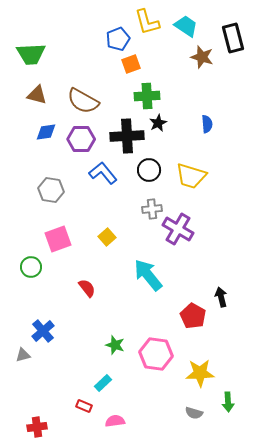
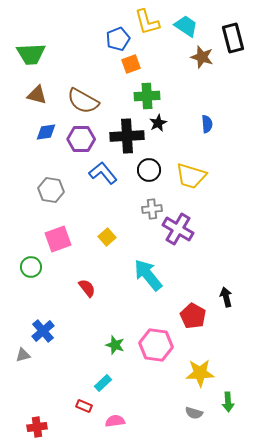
black arrow: moved 5 px right
pink hexagon: moved 9 px up
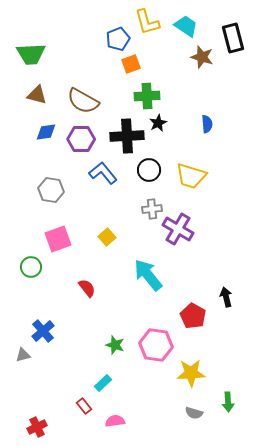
yellow star: moved 9 px left
red rectangle: rotated 28 degrees clockwise
red cross: rotated 18 degrees counterclockwise
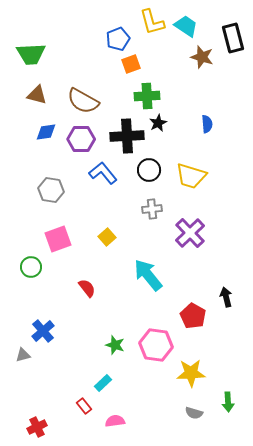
yellow L-shape: moved 5 px right
purple cross: moved 12 px right, 4 px down; rotated 16 degrees clockwise
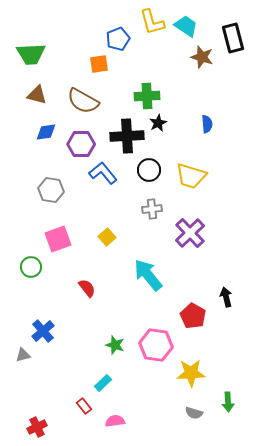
orange square: moved 32 px left; rotated 12 degrees clockwise
purple hexagon: moved 5 px down
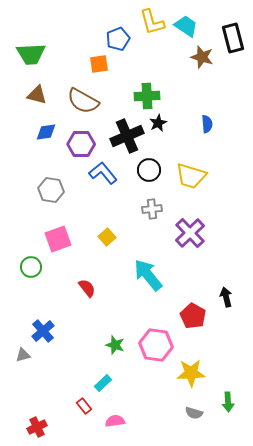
black cross: rotated 20 degrees counterclockwise
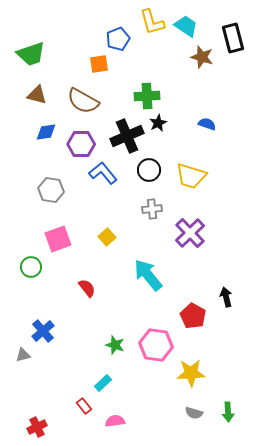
green trapezoid: rotated 16 degrees counterclockwise
blue semicircle: rotated 66 degrees counterclockwise
green arrow: moved 10 px down
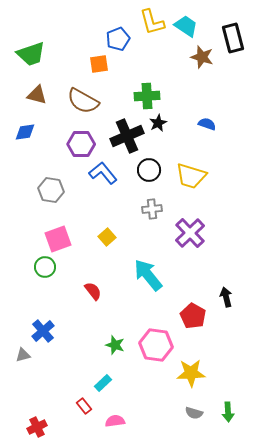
blue diamond: moved 21 px left
green circle: moved 14 px right
red semicircle: moved 6 px right, 3 px down
